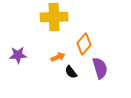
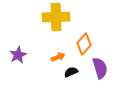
yellow cross: moved 2 px right
purple star: rotated 24 degrees counterclockwise
black semicircle: rotated 104 degrees clockwise
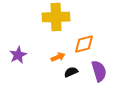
orange diamond: rotated 35 degrees clockwise
purple semicircle: moved 1 px left, 3 px down
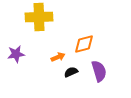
yellow cross: moved 17 px left
purple star: moved 2 px left, 1 px up; rotated 18 degrees clockwise
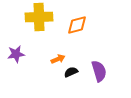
orange diamond: moved 7 px left, 19 px up
orange arrow: moved 2 px down
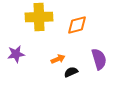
purple semicircle: moved 12 px up
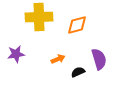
black semicircle: moved 7 px right
